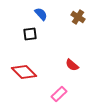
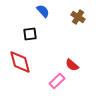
blue semicircle: moved 2 px right, 3 px up
red diamond: moved 4 px left, 10 px up; rotated 30 degrees clockwise
pink rectangle: moved 2 px left, 13 px up
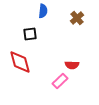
blue semicircle: rotated 48 degrees clockwise
brown cross: moved 1 px left, 1 px down; rotated 16 degrees clockwise
red semicircle: rotated 40 degrees counterclockwise
pink rectangle: moved 3 px right
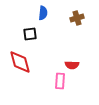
blue semicircle: moved 2 px down
brown cross: rotated 24 degrees clockwise
pink rectangle: rotated 42 degrees counterclockwise
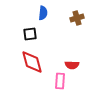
red diamond: moved 12 px right
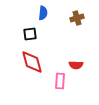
red semicircle: moved 4 px right
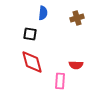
black square: rotated 16 degrees clockwise
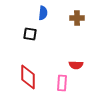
brown cross: rotated 16 degrees clockwise
red diamond: moved 4 px left, 15 px down; rotated 15 degrees clockwise
pink rectangle: moved 2 px right, 2 px down
